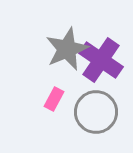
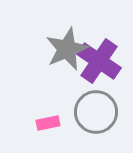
purple cross: moved 2 px left, 1 px down
pink rectangle: moved 6 px left, 24 px down; rotated 50 degrees clockwise
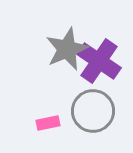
gray circle: moved 3 px left, 1 px up
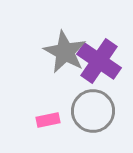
gray star: moved 2 px left, 3 px down; rotated 21 degrees counterclockwise
pink rectangle: moved 3 px up
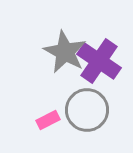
gray circle: moved 6 px left, 1 px up
pink rectangle: rotated 15 degrees counterclockwise
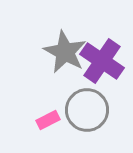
purple cross: moved 3 px right
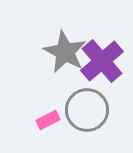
purple cross: rotated 15 degrees clockwise
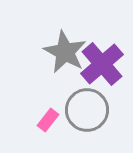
purple cross: moved 3 px down
pink rectangle: rotated 25 degrees counterclockwise
